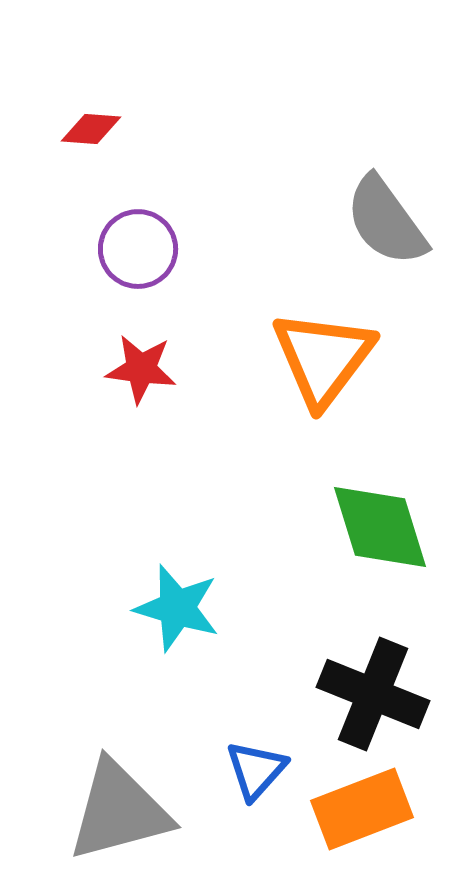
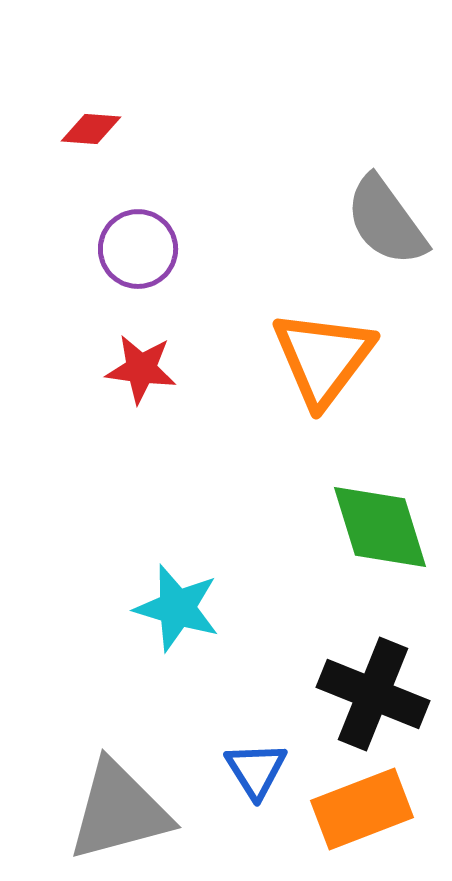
blue triangle: rotated 14 degrees counterclockwise
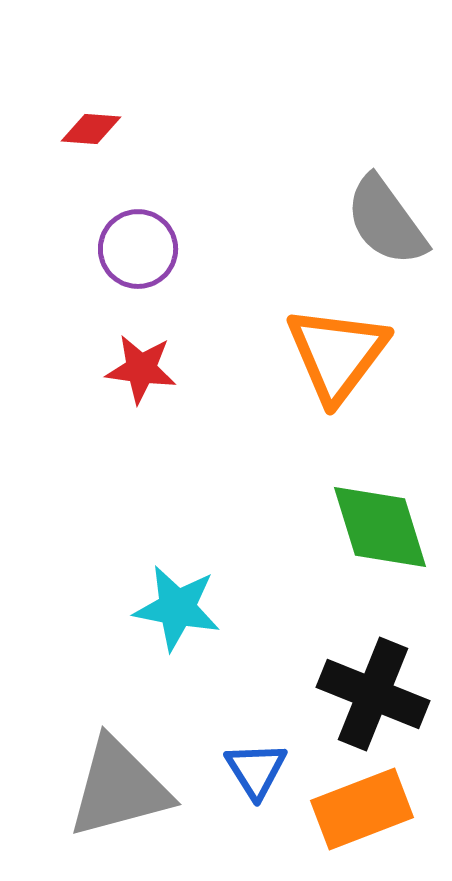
orange triangle: moved 14 px right, 4 px up
cyan star: rotated 6 degrees counterclockwise
gray triangle: moved 23 px up
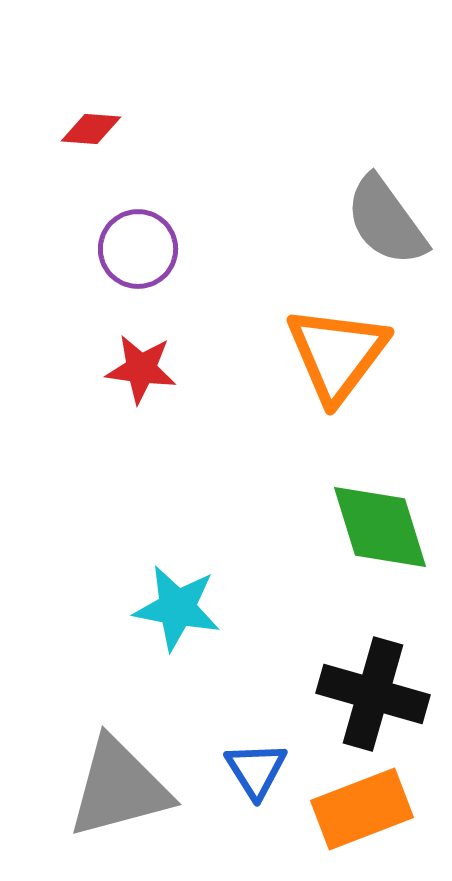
black cross: rotated 6 degrees counterclockwise
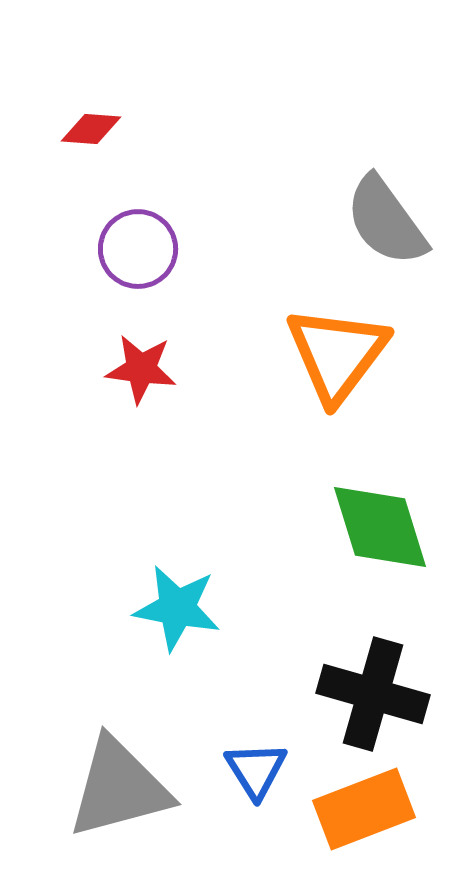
orange rectangle: moved 2 px right
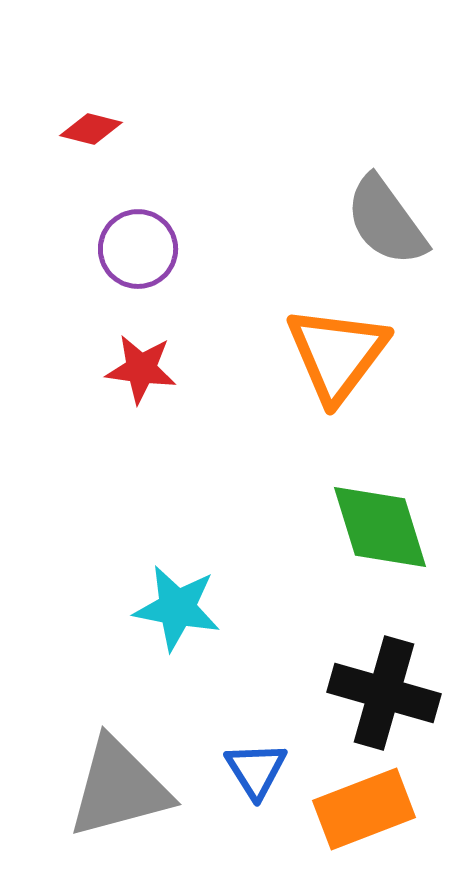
red diamond: rotated 10 degrees clockwise
black cross: moved 11 px right, 1 px up
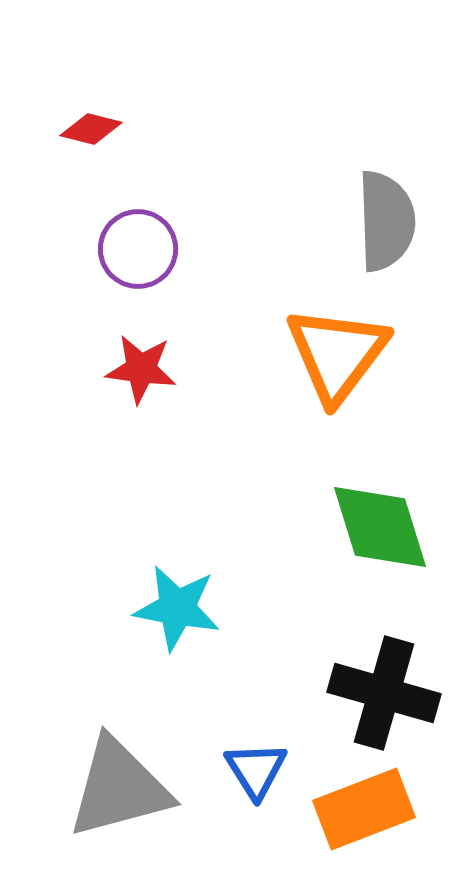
gray semicircle: rotated 146 degrees counterclockwise
